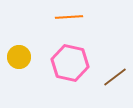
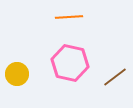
yellow circle: moved 2 px left, 17 px down
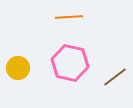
yellow circle: moved 1 px right, 6 px up
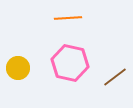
orange line: moved 1 px left, 1 px down
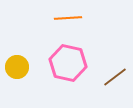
pink hexagon: moved 2 px left
yellow circle: moved 1 px left, 1 px up
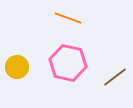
orange line: rotated 24 degrees clockwise
